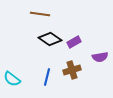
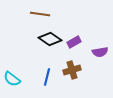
purple semicircle: moved 5 px up
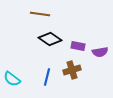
purple rectangle: moved 4 px right, 4 px down; rotated 40 degrees clockwise
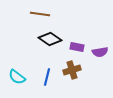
purple rectangle: moved 1 px left, 1 px down
cyan semicircle: moved 5 px right, 2 px up
